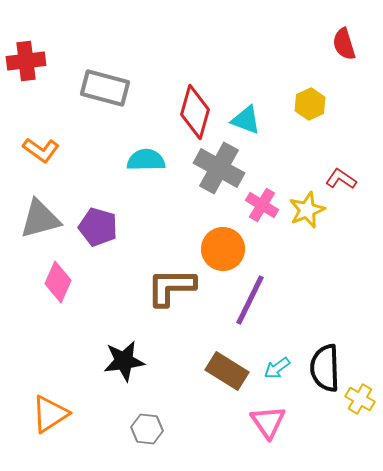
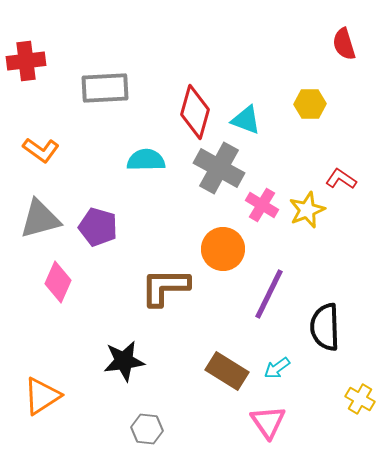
gray rectangle: rotated 18 degrees counterclockwise
yellow hexagon: rotated 24 degrees clockwise
brown L-shape: moved 6 px left
purple line: moved 19 px right, 6 px up
black semicircle: moved 41 px up
orange triangle: moved 8 px left, 18 px up
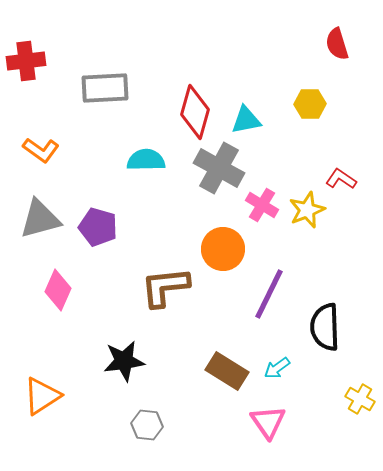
red semicircle: moved 7 px left
cyan triangle: rotated 32 degrees counterclockwise
pink diamond: moved 8 px down
brown L-shape: rotated 6 degrees counterclockwise
gray hexagon: moved 4 px up
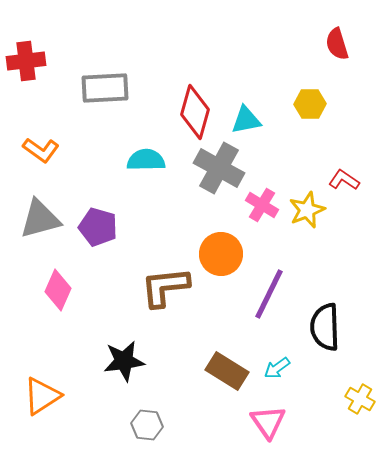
red L-shape: moved 3 px right, 1 px down
orange circle: moved 2 px left, 5 px down
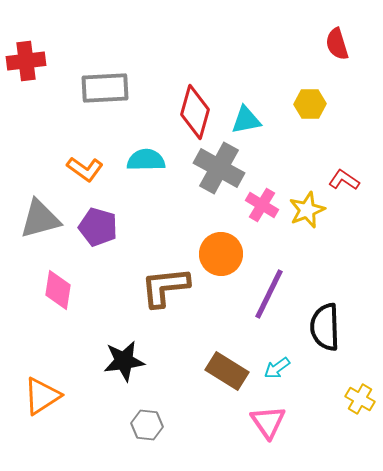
orange L-shape: moved 44 px right, 19 px down
pink diamond: rotated 15 degrees counterclockwise
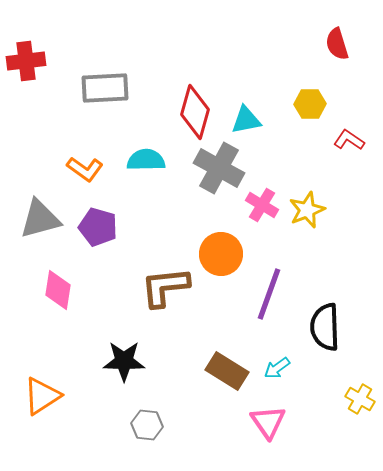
red L-shape: moved 5 px right, 40 px up
purple line: rotated 6 degrees counterclockwise
black star: rotated 9 degrees clockwise
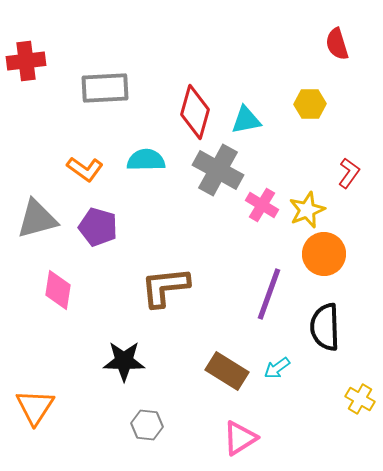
red L-shape: moved 33 px down; rotated 92 degrees clockwise
gray cross: moved 1 px left, 2 px down
gray triangle: moved 3 px left
orange circle: moved 103 px right
orange triangle: moved 7 px left, 11 px down; rotated 24 degrees counterclockwise
pink triangle: moved 28 px left, 16 px down; rotated 33 degrees clockwise
